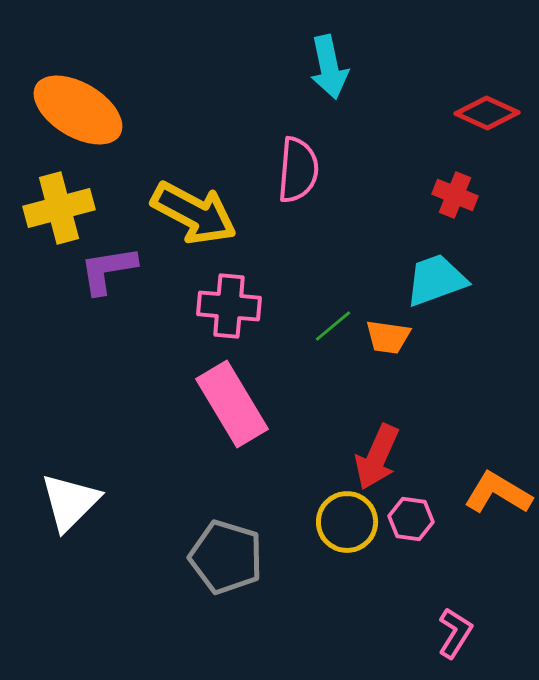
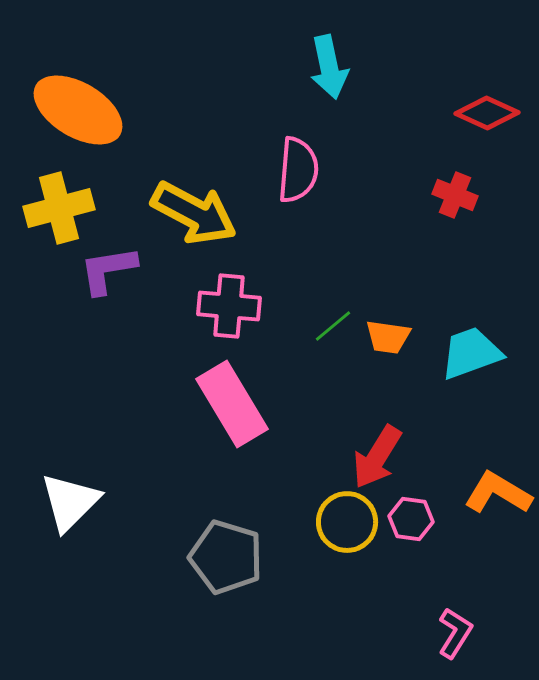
cyan trapezoid: moved 35 px right, 73 px down
red arrow: rotated 8 degrees clockwise
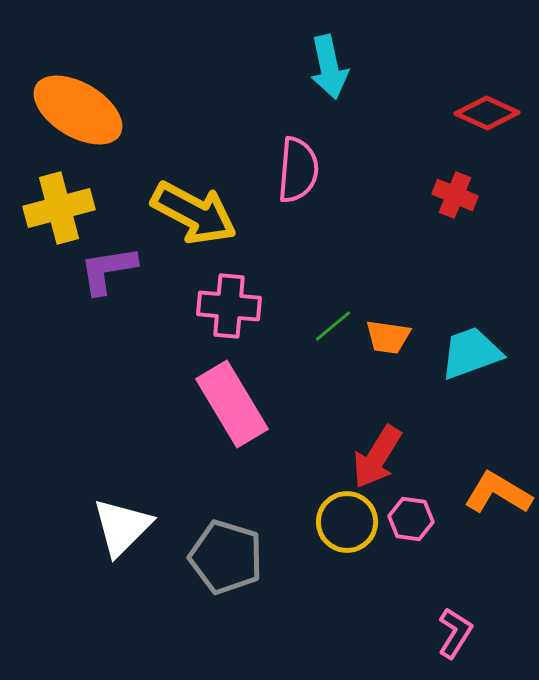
white triangle: moved 52 px right, 25 px down
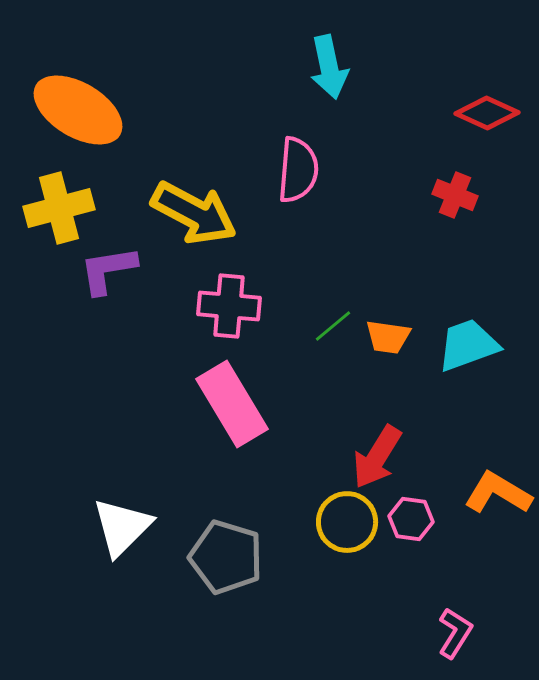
cyan trapezoid: moved 3 px left, 8 px up
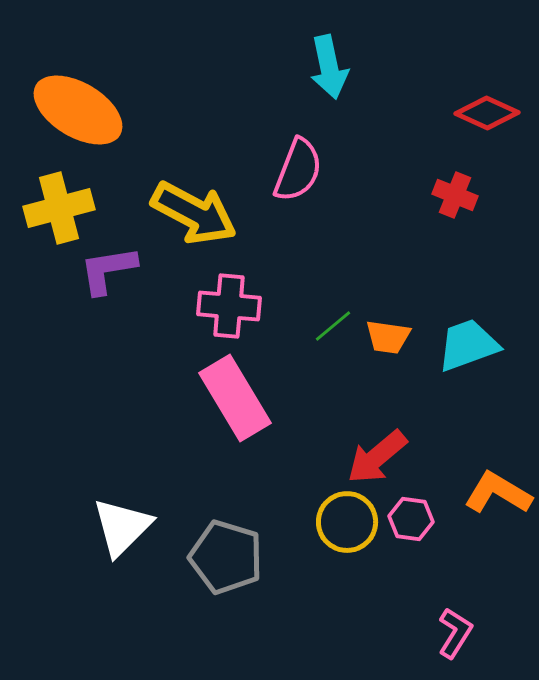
pink semicircle: rotated 16 degrees clockwise
pink rectangle: moved 3 px right, 6 px up
red arrow: rotated 18 degrees clockwise
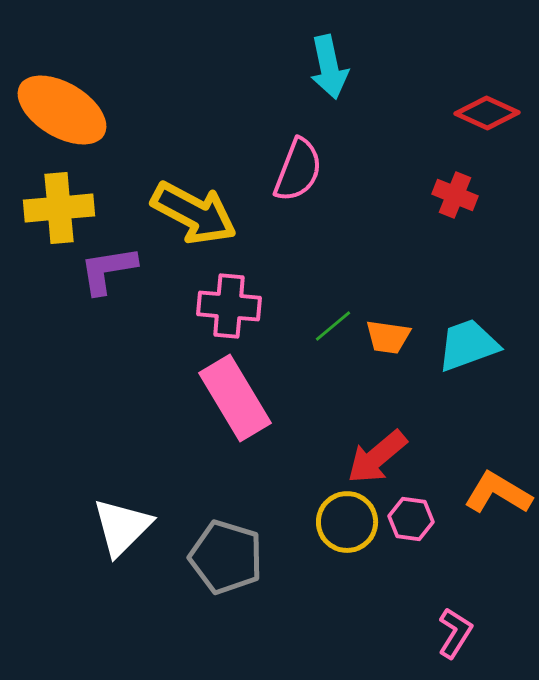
orange ellipse: moved 16 px left
yellow cross: rotated 10 degrees clockwise
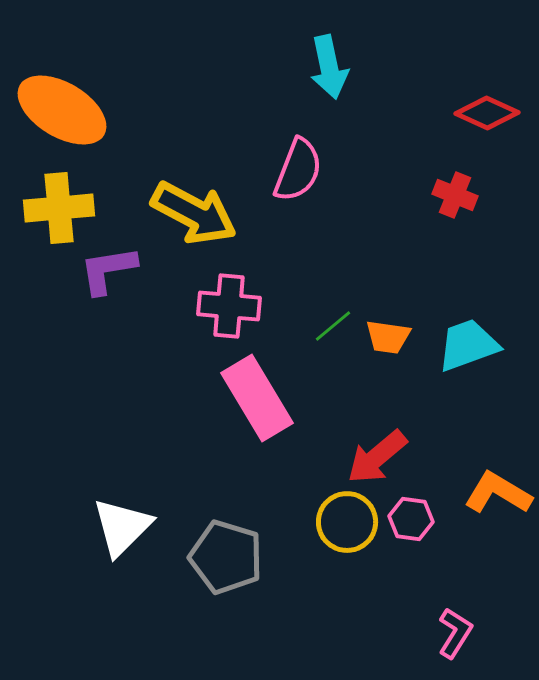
pink rectangle: moved 22 px right
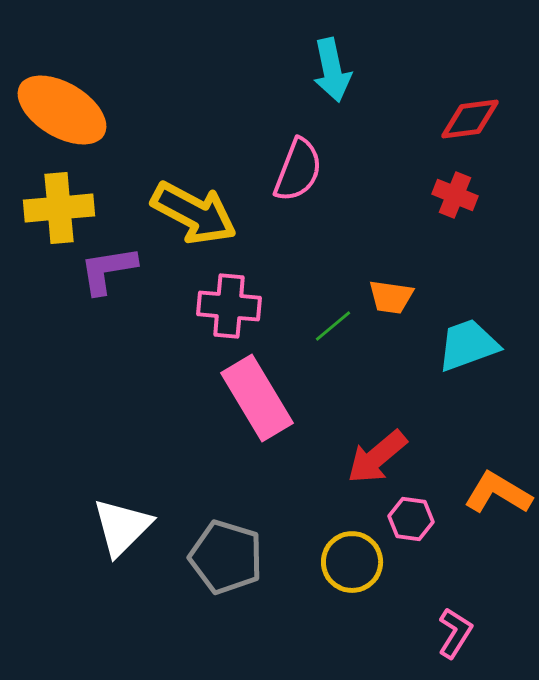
cyan arrow: moved 3 px right, 3 px down
red diamond: moved 17 px left, 6 px down; rotated 32 degrees counterclockwise
orange trapezoid: moved 3 px right, 40 px up
yellow circle: moved 5 px right, 40 px down
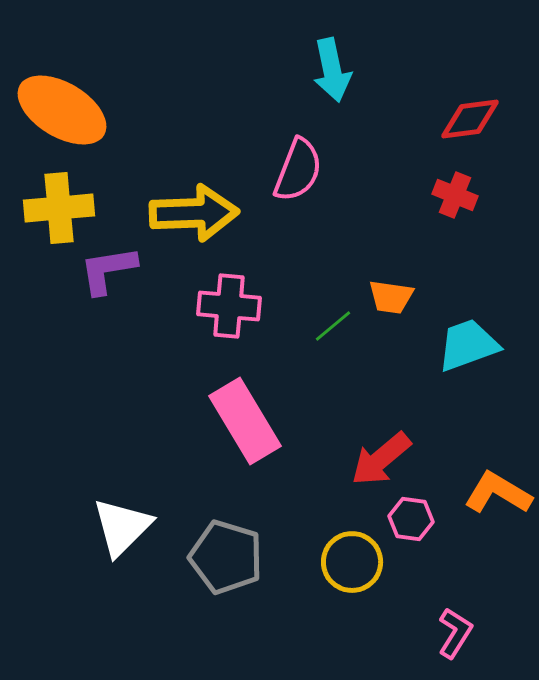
yellow arrow: rotated 30 degrees counterclockwise
pink rectangle: moved 12 px left, 23 px down
red arrow: moved 4 px right, 2 px down
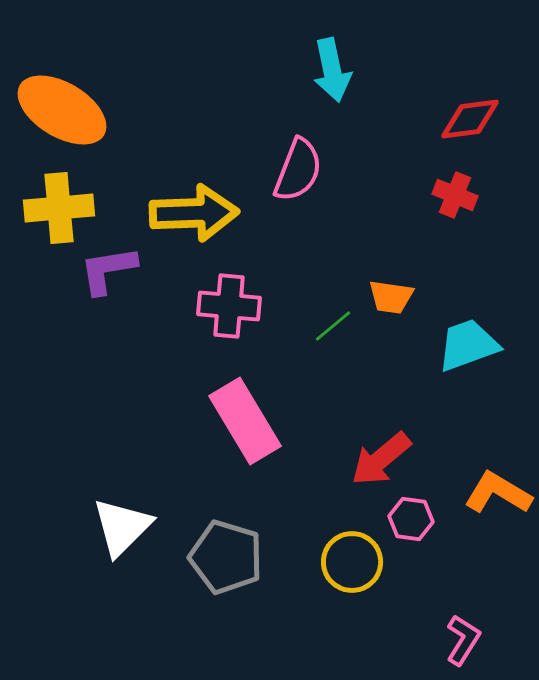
pink L-shape: moved 8 px right, 7 px down
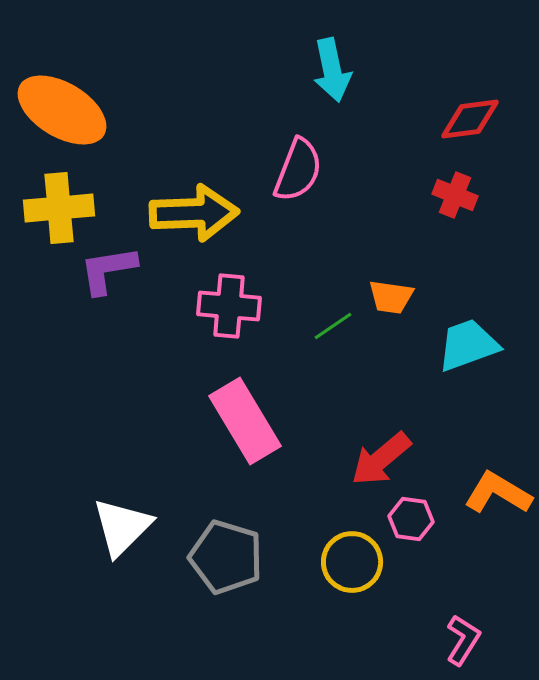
green line: rotated 6 degrees clockwise
